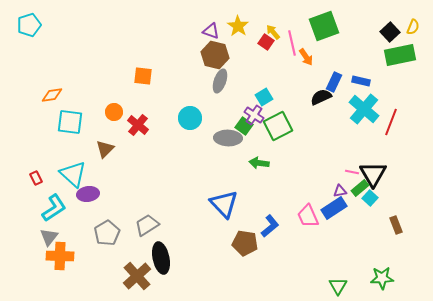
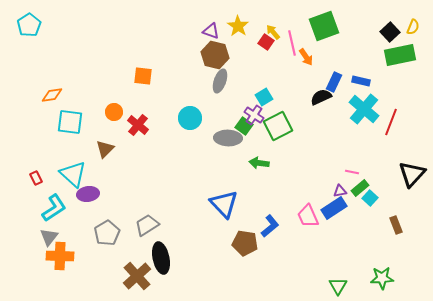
cyan pentagon at (29, 25): rotated 15 degrees counterclockwise
black triangle at (373, 174): moved 39 px right; rotated 12 degrees clockwise
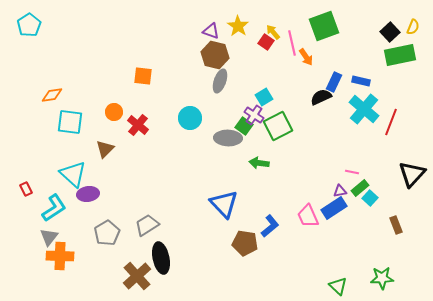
red rectangle at (36, 178): moved 10 px left, 11 px down
green triangle at (338, 286): rotated 18 degrees counterclockwise
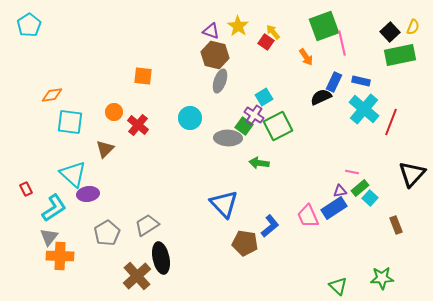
pink line at (292, 43): moved 50 px right
